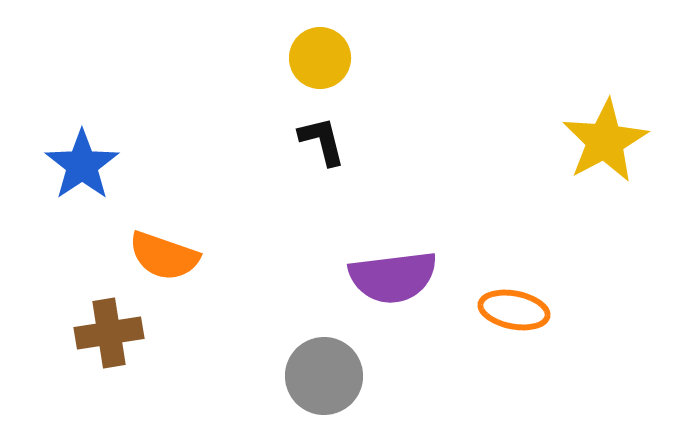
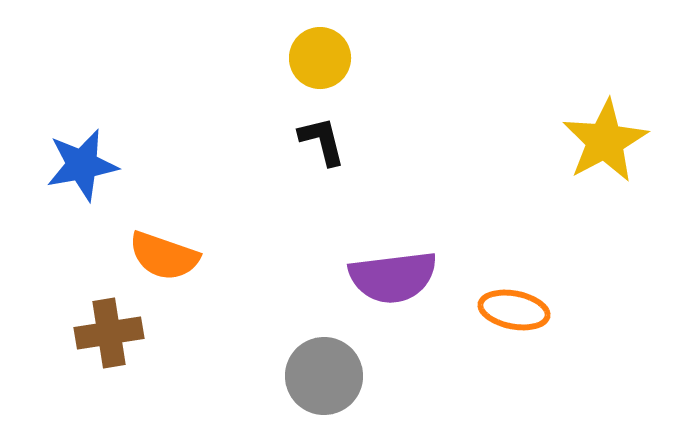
blue star: rotated 24 degrees clockwise
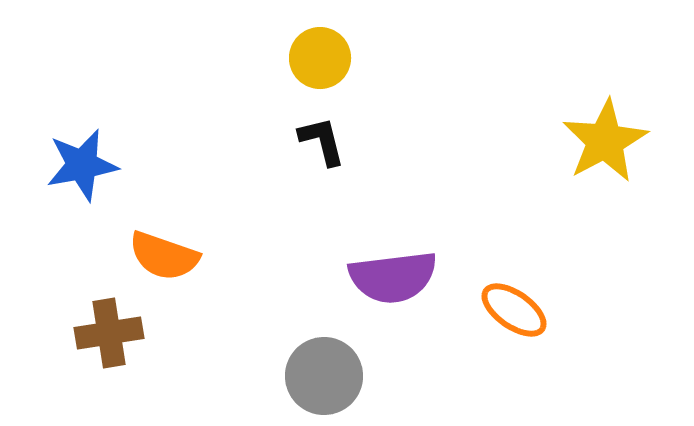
orange ellipse: rotated 24 degrees clockwise
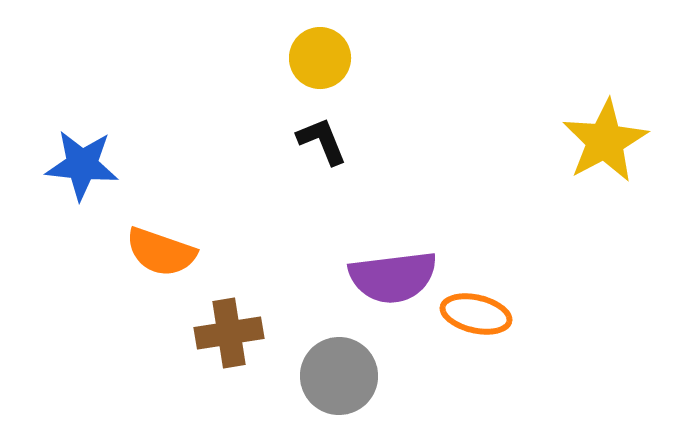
black L-shape: rotated 8 degrees counterclockwise
blue star: rotated 16 degrees clockwise
orange semicircle: moved 3 px left, 4 px up
orange ellipse: moved 38 px left, 4 px down; rotated 22 degrees counterclockwise
brown cross: moved 120 px right
gray circle: moved 15 px right
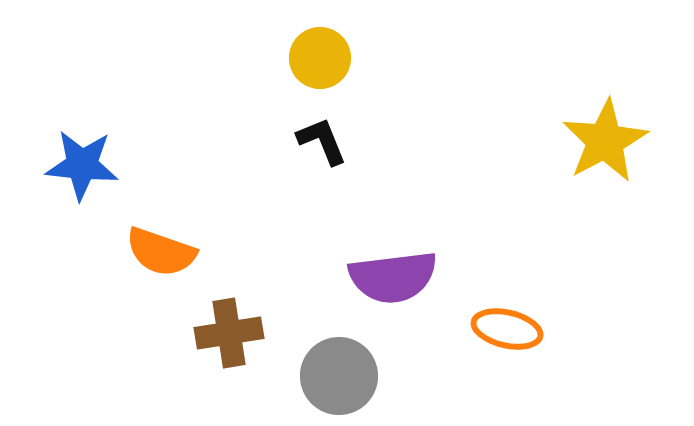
orange ellipse: moved 31 px right, 15 px down
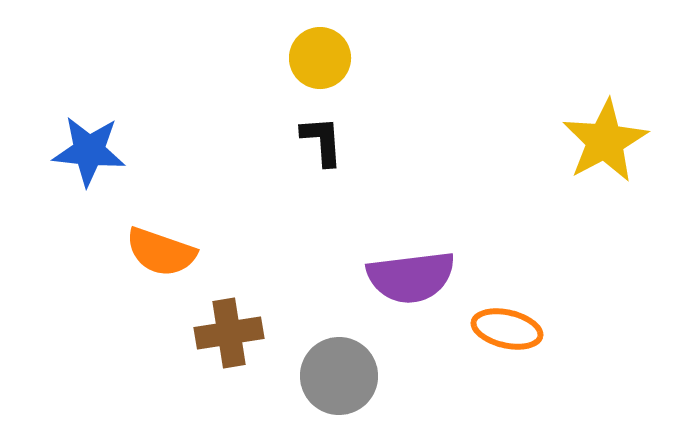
black L-shape: rotated 18 degrees clockwise
blue star: moved 7 px right, 14 px up
purple semicircle: moved 18 px right
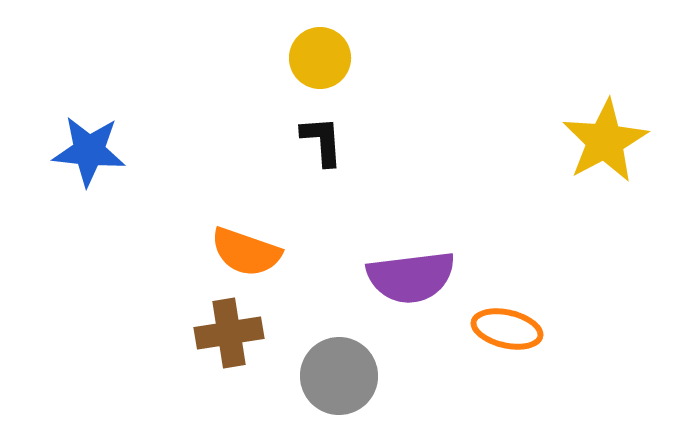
orange semicircle: moved 85 px right
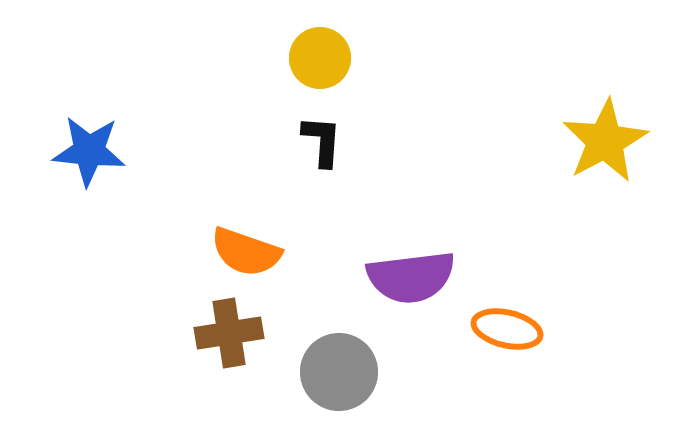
black L-shape: rotated 8 degrees clockwise
gray circle: moved 4 px up
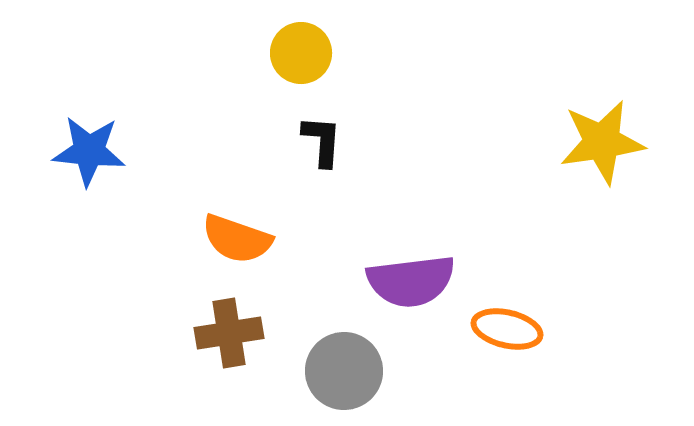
yellow circle: moved 19 px left, 5 px up
yellow star: moved 3 px left, 1 px down; rotated 20 degrees clockwise
orange semicircle: moved 9 px left, 13 px up
purple semicircle: moved 4 px down
gray circle: moved 5 px right, 1 px up
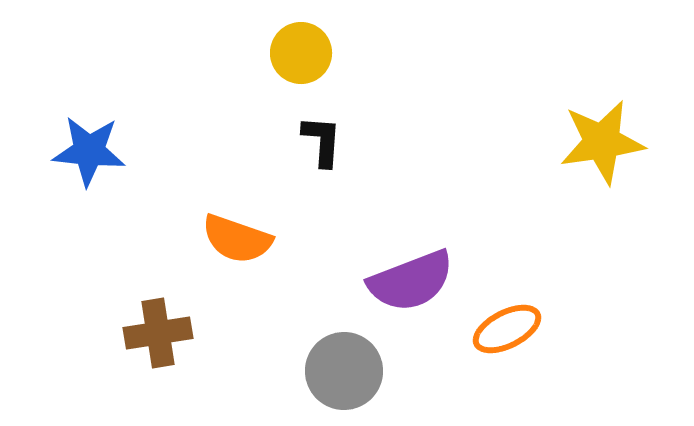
purple semicircle: rotated 14 degrees counterclockwise
orange ellipse: rotated 40 degrees counterclockwise
brown cross: moved 71 px left
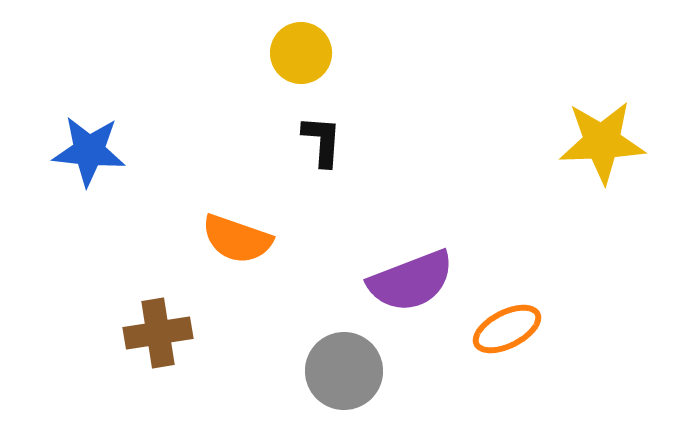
yellow star: rotated 6 degrees clockwise
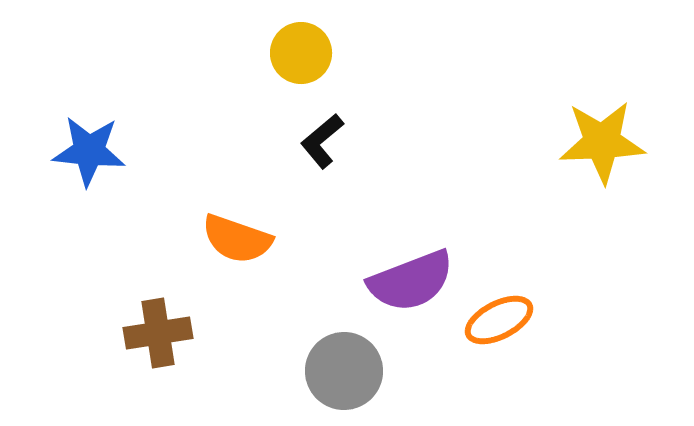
black L-shape: rotated 134 degrees counterclockwise
orange ellipse: moved 8 px left, 9 px up
